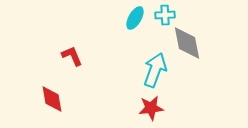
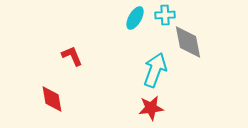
gray diamond: moved 1 px right, 1 px up
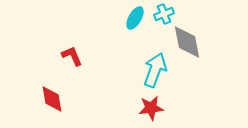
cyan cross: moved 1 px left, 1 px up; rotated 18 degrees counterclockwise
gray diamond: moved 1 px left
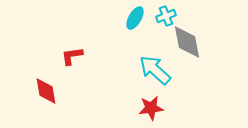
cyan cross: moved 2 px right, 2 px down
red L-shape: rotated 75 degrees counterclockwise
cyan arrow: rotated 68 degrees counterclockwise
red diamond: moved 6 px left, 8 px up
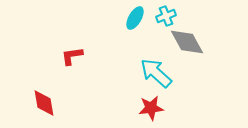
gray diamond: rotated 18 degrees counterclockwise
cyan arrow: moved 1 px right, 3 px down
red diamond: moved 2 px left, 12 px down
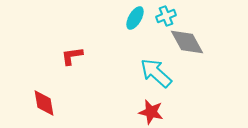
red star: moved 4 px down; rotated 20 degrees clockwise
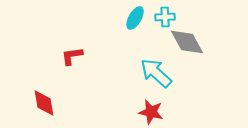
cyan cross: moved 1 px left, 1 px down; rotated 18 degrees clockwise
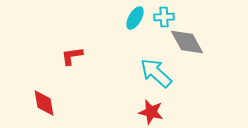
cyan cross: moved 1 px left
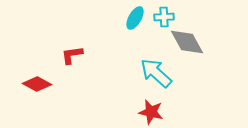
red L-shape: moved 1 px up
red diamond: moved 7 px left, 19 px up; rotated 52 degrees counterclockwise
